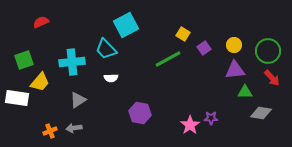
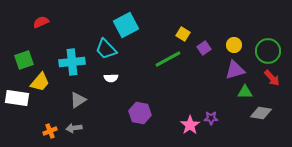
purple triangle: rotated 10 degrees counterclockwise
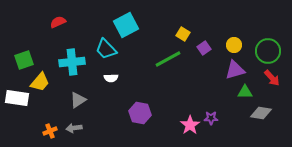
red semicircle: moved 17 px right
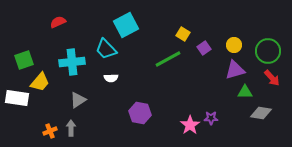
gray arrow: moved 3 px left; rotated 98 degrees clockwise
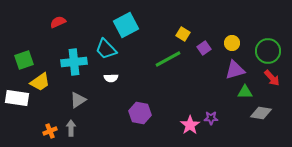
yellow circle: moved 2 px left, 2 px up
cyan cross: moved 2 px right
yellow trapezoid: rotated 15 degrees clockwise
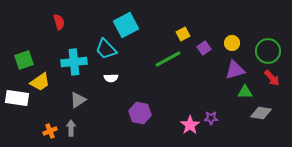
red semicircle: moved 1 px right; rotated 98 degrees clockwise
yellow square: rotated 32 degrees clockwise
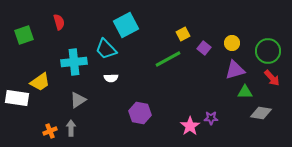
purple square: rotated 16 degrees counterclockwise
green square: moved 25 px up
pink star: moved 1 px down
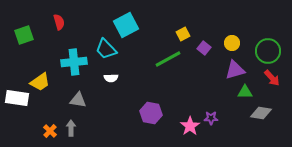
gray triangle: rotated 42 degrees clockwise
purple hexagon: moved 11 px right
orange cross: rotated 24 degrees counterclockwise
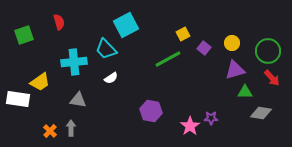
white semicircle: rotated 32 degrees counterclockwise
white rectangle: moved 1 px right, 1 px down
purple hexagon: moved 2 px up
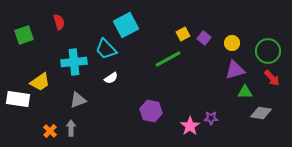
purple square: moved 10 px up
gray triangle: rotated 30 degrees counterclockwise
